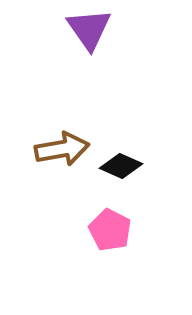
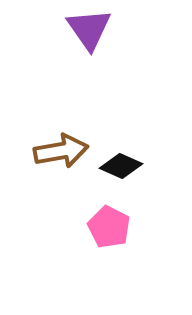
brown arrow: moved 1 px left, 2 px down
pink pentagon: moved 1 px left, 3 px up
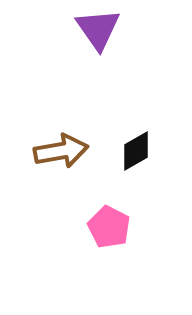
purple triangle: moved 9 px right
black diamond: moved 15 px right, 15 px up; rotated 54 degrees counterclockwise
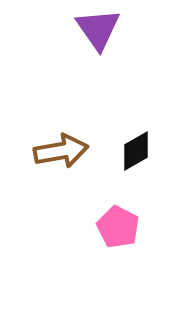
pink pentagon: moved 9 px right
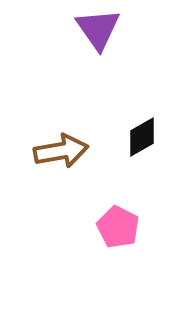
black diamond: moved 6 px right, 14 px up
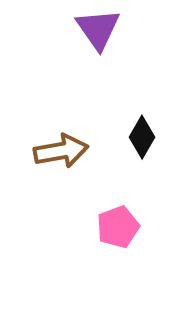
black diamond: rotated 30 degrees counterclockwise
pink pentagon: rotated 24 degrees clockwise
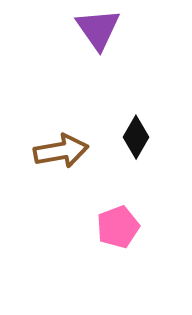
black diamond: moved 6 px left
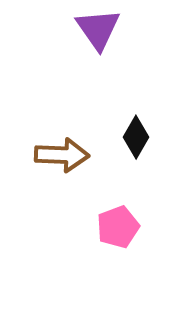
brown arrow: moved 1 px right, 4 px down; rotated 12 degrees clockwise
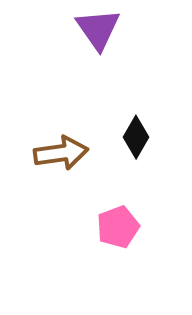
brown arrow: moved 1 px left, 2 px up; rotated 10 degrees counterclockwise
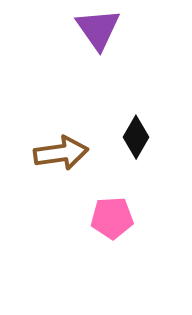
pink pentagon: moved 6 px left, 9 px up; rotated 18 degrees clockwise
